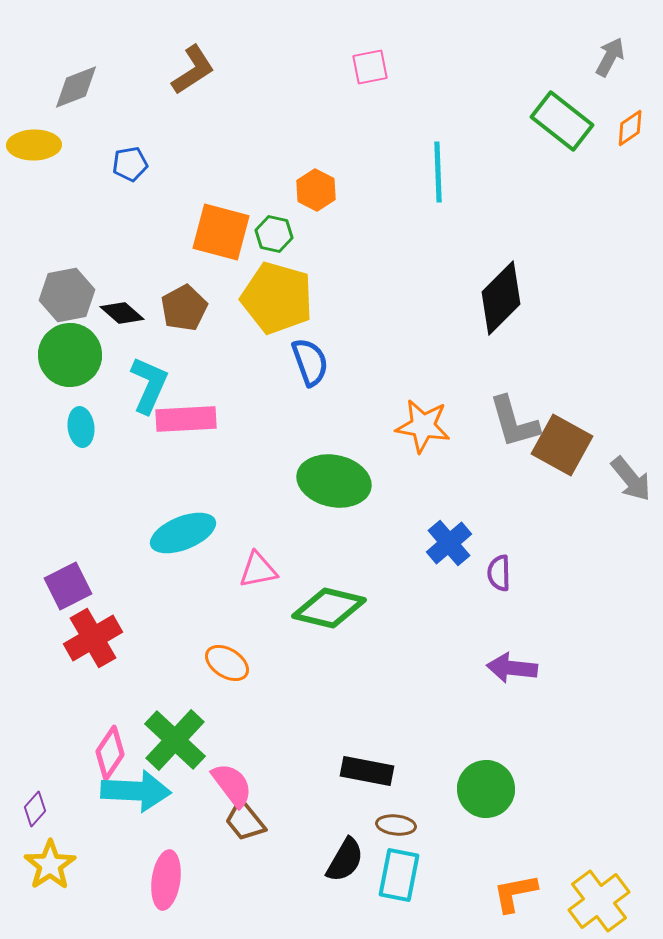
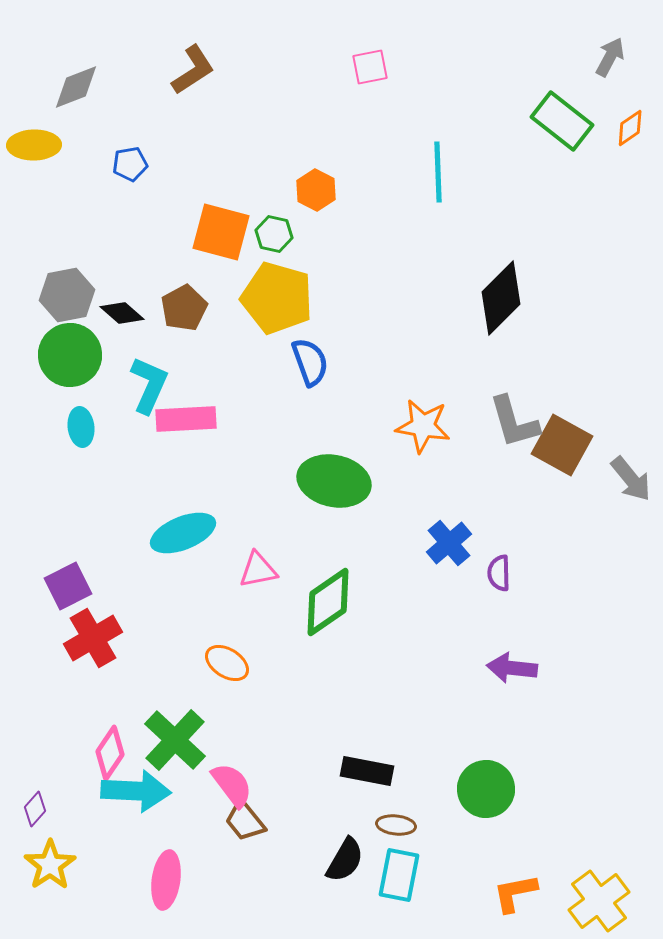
green diamond at (329, 608): moved 1 px left, 6 px up; rotated 48 degrees counterclockwise
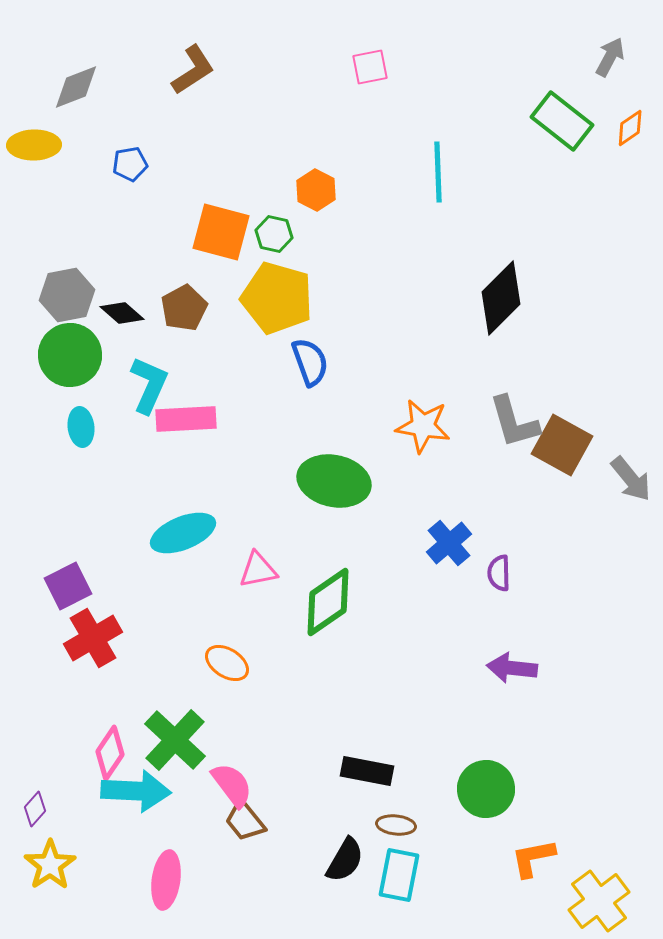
orange L-shape at (515, 893): moved 18 px right, 35 px up
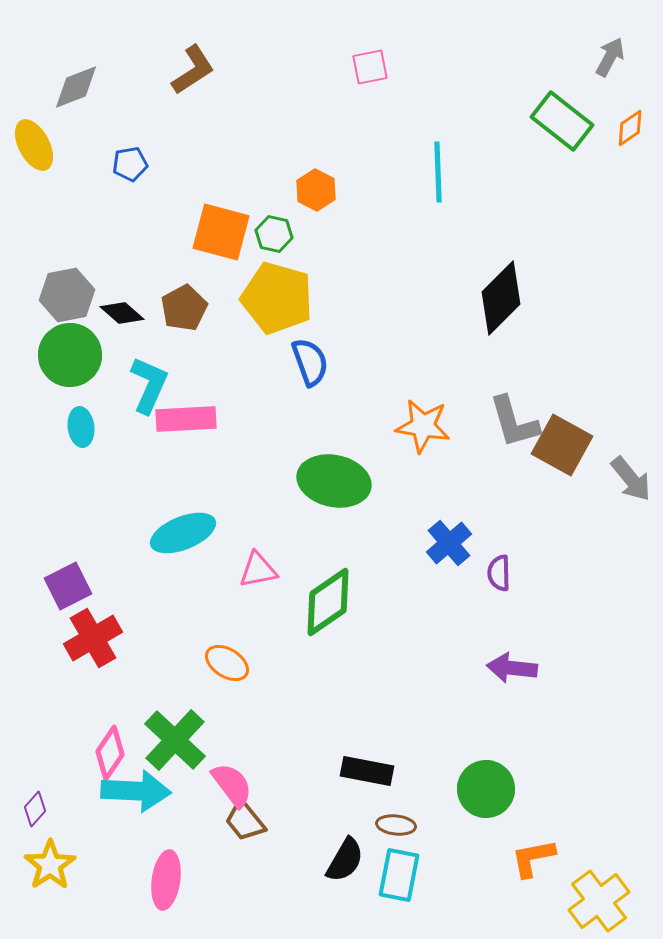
yellow ellipse at (34, 145): rotated 63 degrees clockwise
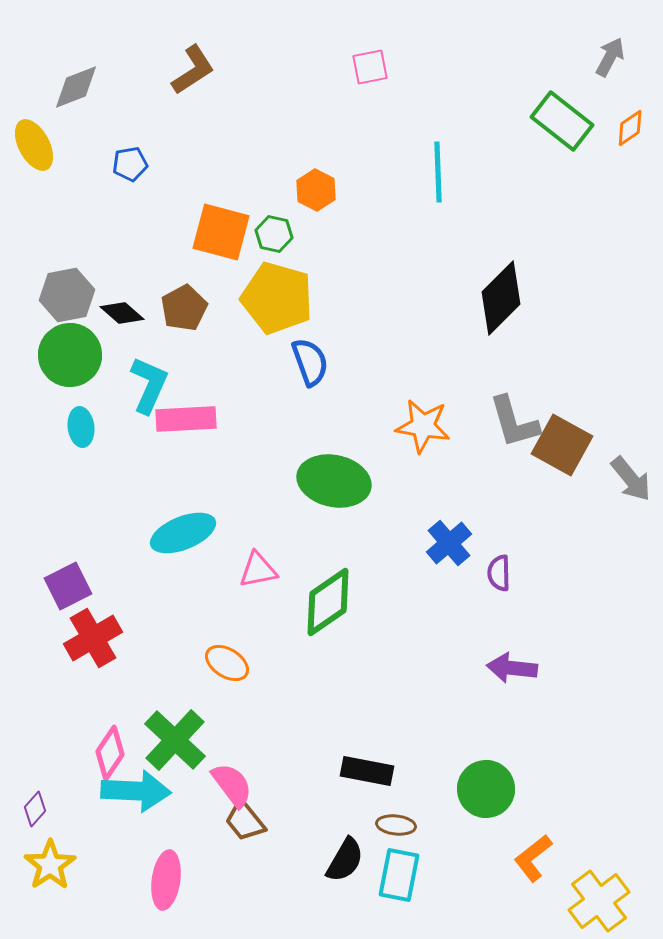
orange L-shape at (533, 858): rotated 27 degrees counterclockwise
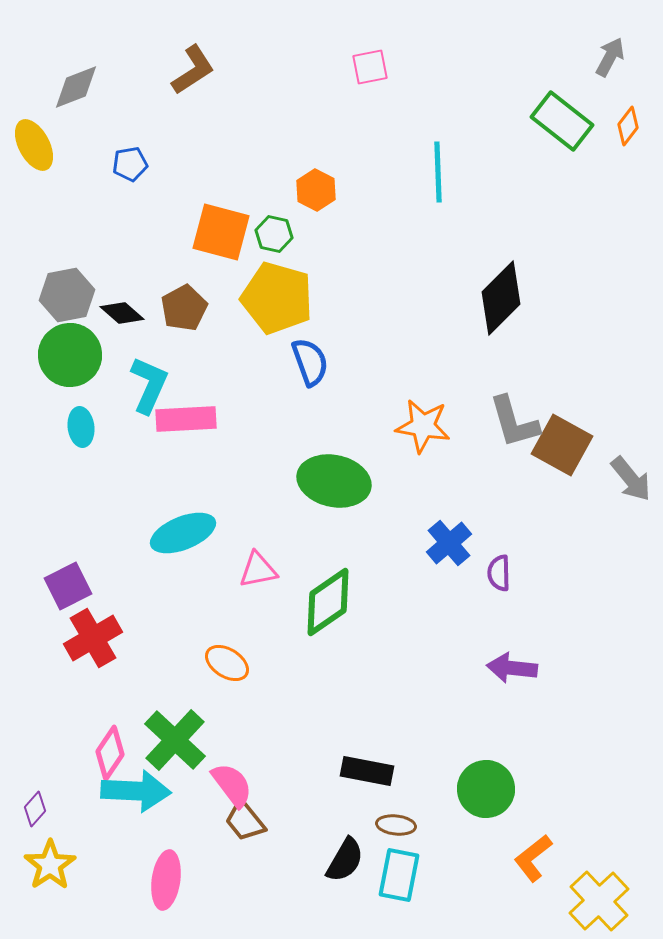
orange diamond at (630, 128): moved 2 px left, 2 px up; rotated 18 degrees counterclockwise
yellow cross at (599, 901): rotated 6 degrees counterclockwise
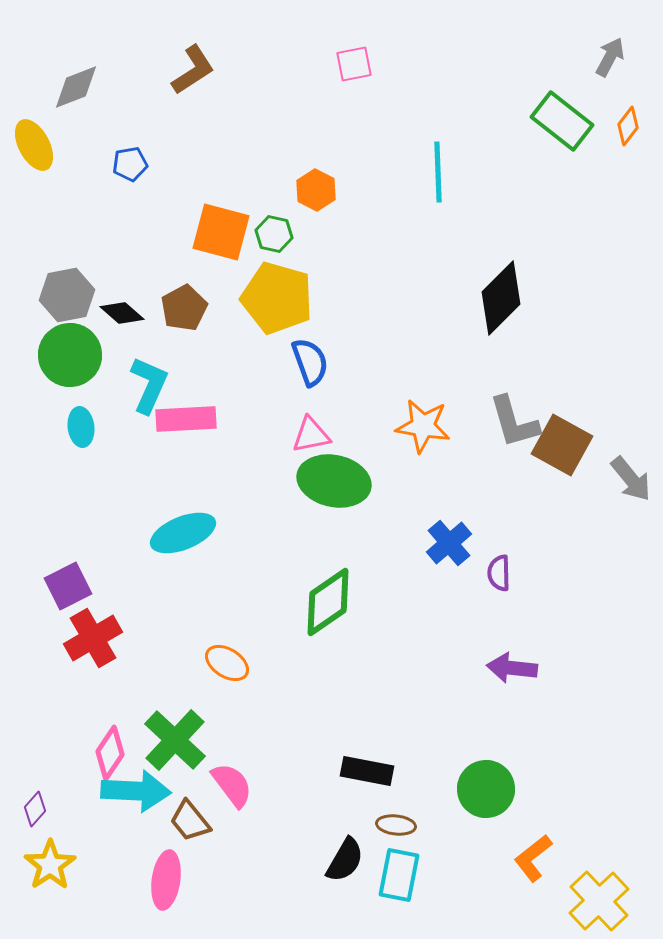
pink square at (370, 67): moved 16 px left, 3 px up
pink triangle at (258, 570): moved 53 px right, 135 px up
brown trapezoid at (245, 821): moved 55 px left
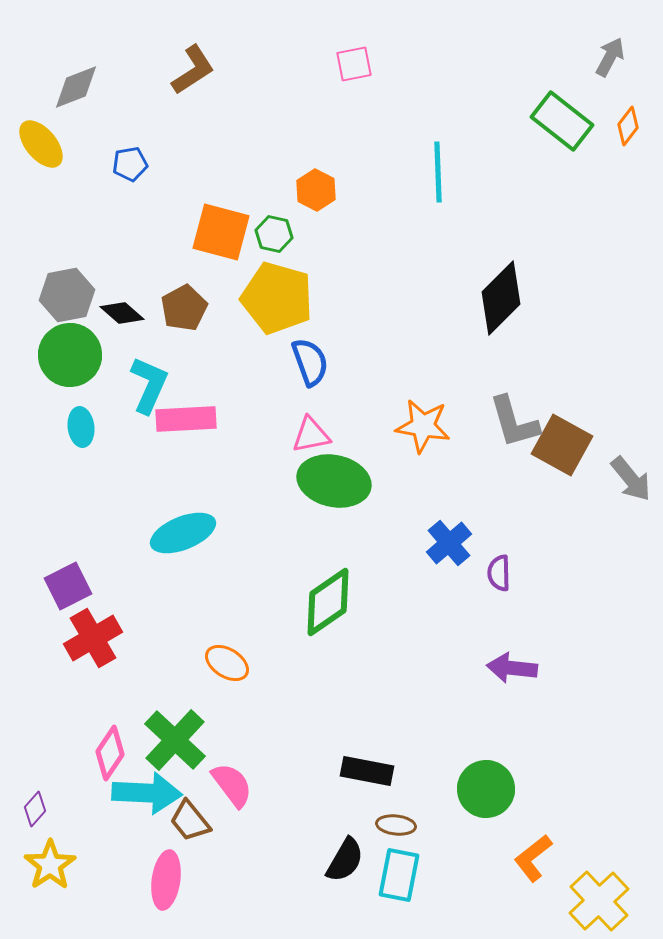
yellow ellipse at (34, 145): moved 7 px right, 1 px up; rotated 12 degrees counterclockwise
cyan arrow at (136, 791): moved 11 px right, 2 px down
